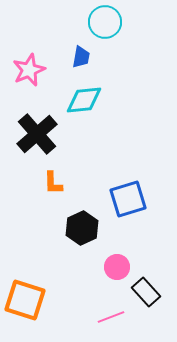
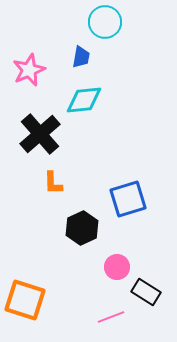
black cross: moved 3 px right
black rectangle: rotated 16 degrees counterclockwise
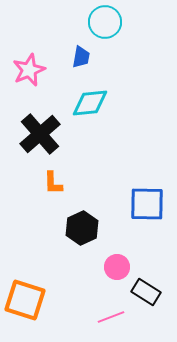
cyan diamond: moved 6 px right, 3 px down
blue square: moved 19 px right, 5 px down; rotated 18 degrees clockwise
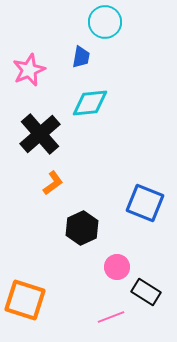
orange L-shape: rotated 125 degrees counterclockwise
blue square: moved 2 px left, 1 px up; rotated 21 degrees clockwise
